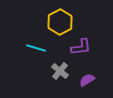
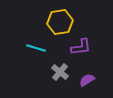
yellow hexagon: rotated 20 degrees clockwise
gray cross: moved 1 px down
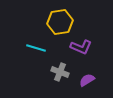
purple L-shape: rotated 30 degrees clockwise
gray cross: rotated 18 degrees counterclockwise
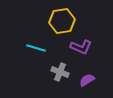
yellow hexagon: moved 2 px right, 1 px up
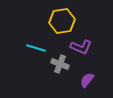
gray cross: moved 8 px up
purple semicircle: rotated 21 degrees counterclockwise
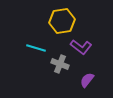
purple L-shape: rotated 15 degrees clockwise
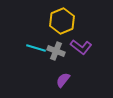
yellow hexagon: rotated 15 degrees counterclockwise
gray cross: moved 4 px left, 13 px up
purple semicircle: moved 24 px left
